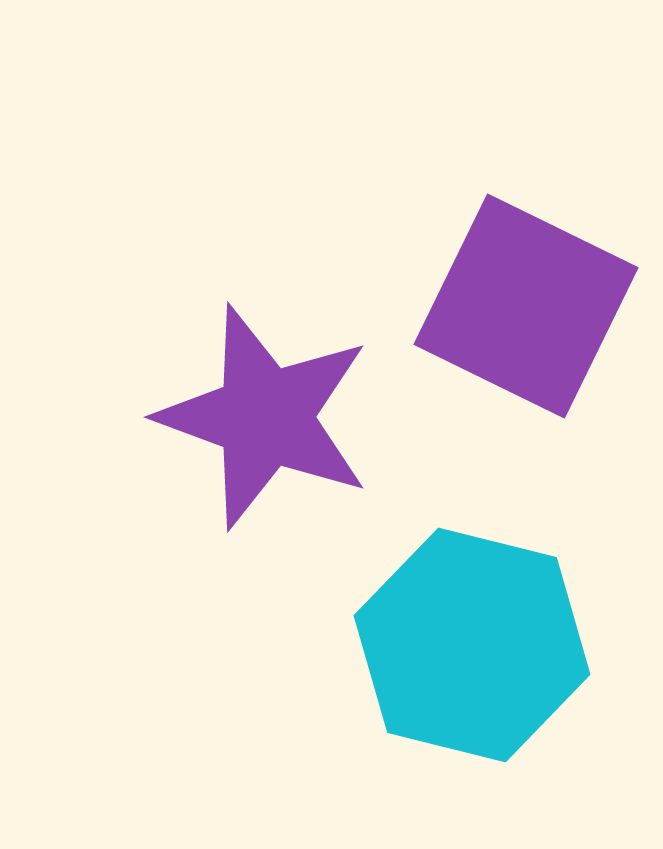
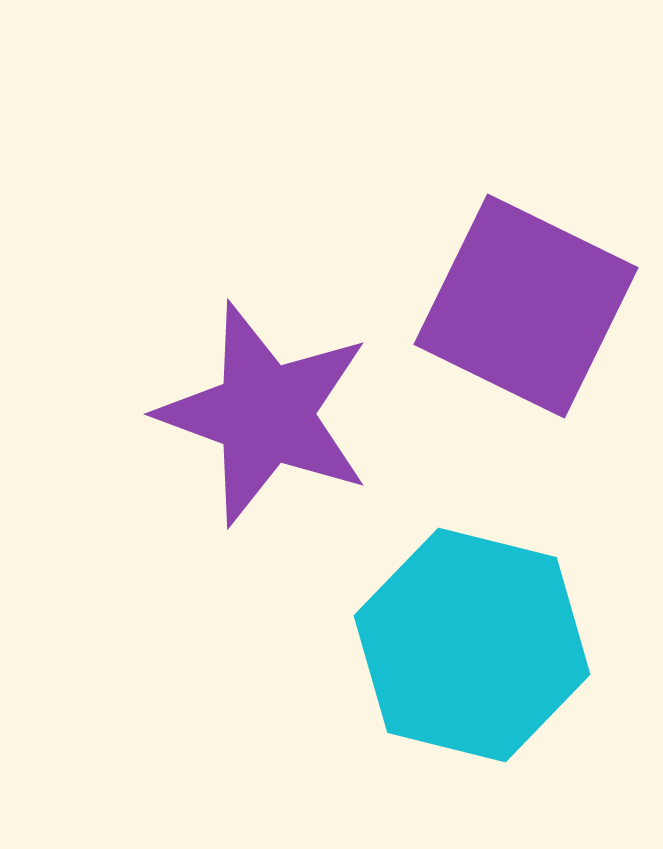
purple star: moved 3 px up
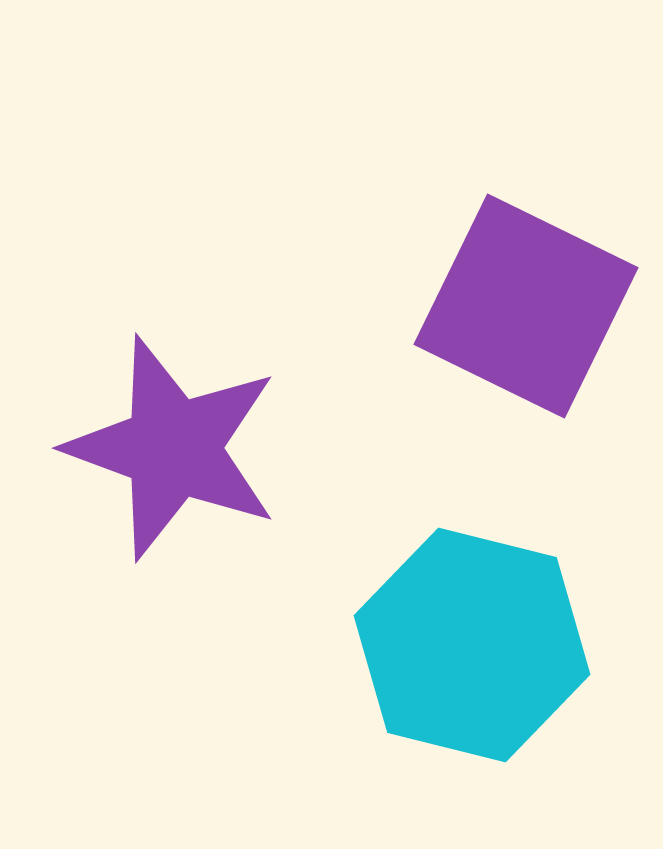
purple star: moved 92 px left, 34 px down
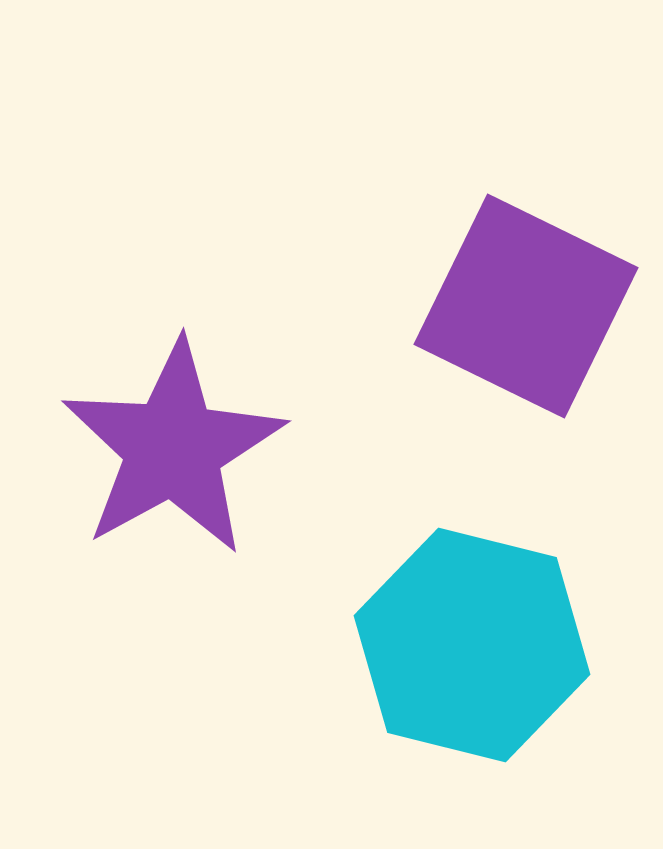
purple star: rotated 23 degrees clockwise
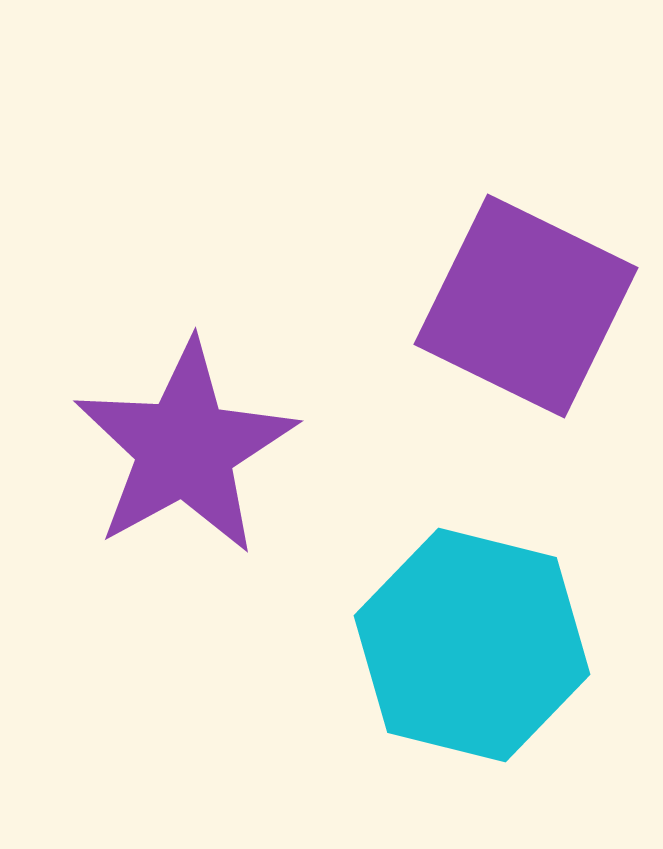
purple star: moved 12 px right
